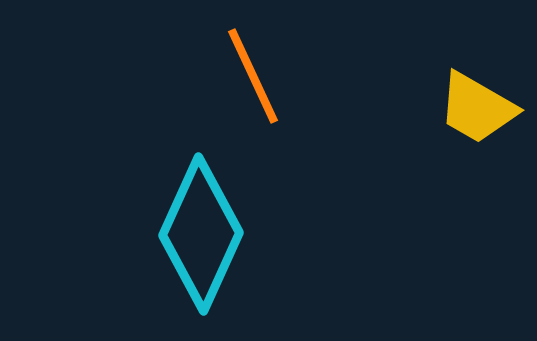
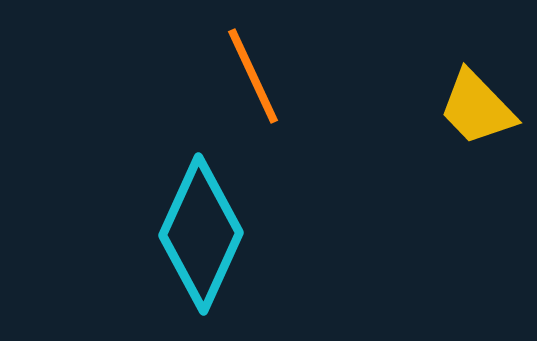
yellow trapezoid: rotated 16 degrees clockwise
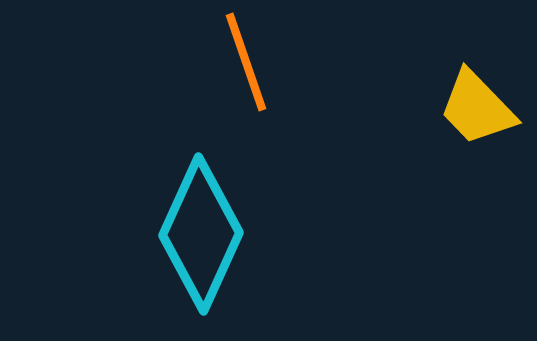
orange line: moved 7 px left, 14 px up; rotated 6 degrees clockwise
